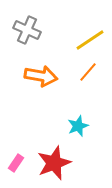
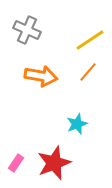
cyan star: moved 1 px left, 2 px up
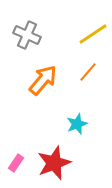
gray cross: moved 5 px down
yellow line: moved 3 px right, 6 px up
orange arrow: moved 2 px right, 4 px down; rotated 60 degrees counterclockwise
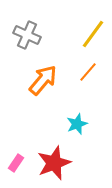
yellow line: rotated 20 degrees counterclockwise
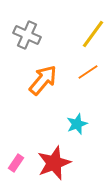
orange line: rotated 15 degrees clockwise
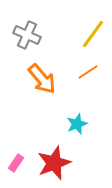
orange arrow: moved 1 px left, 1 px up; rotated 100 degrees clockwise
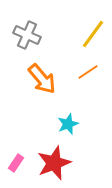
cyan star: moved 9 px left
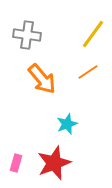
gray cross: rotated 16 degrees counterclockwise
cyan star: moved 1 px left
pink rectangle: rotated 18 degrees counterclockwise
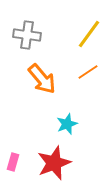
yellow line: moved 4 px left
pink rectangle: moved 3 px left, 1 px up
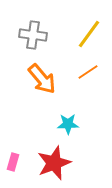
gray cross: moved 6 px right
cyan star: moved 1 px right; rotated 20 degrees clockwise
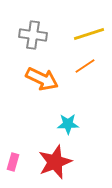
yellow line: rotated 36 degrees clockwise
orange line: moved 3 px left, 6 px up
orange arrow: rotated 24 degrees counterclockwise
red star: moved 1 px right, 1 px up
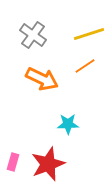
gray cross: rotated 28 degrees clockwise
red star: moved 7 px left, 2 px down
